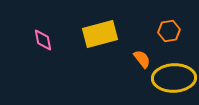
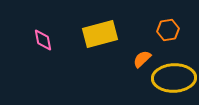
orange hexagon: moved 1 px left, 1 px up
orange semicircle: rotated 96 degrees counterclockwise
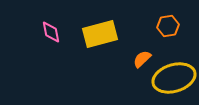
orange hexagon: moved 4 px up
pink diamond: moved 8 px right, 8 px up
yellow ellipse: rotated 15 degrees counterclockwise
